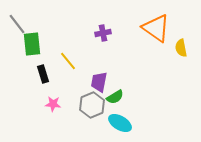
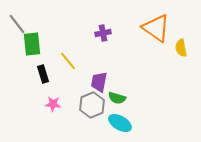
green semicircle: moved 2 px right, 1 px down; rotated 48 degrees clockwise
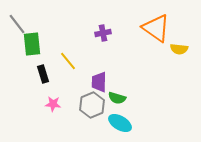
yellow semicircle: moved 2 px left, 1 px down; rotated 72 degrees counterclockwise
purple trapezoid: rotated 10 degrees counterclockwise
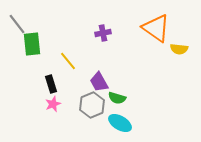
black rectangle: moved 8 px right, 10 px down
purple trapezoid: rotated 30 degrees counterclockwise
pink star: rotated 28 degrees counterclockwise
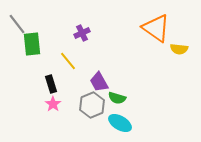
purple cross: moved 21 px left; rotated 14 degrees counterclockwise
pink star: rotated 14 degrees counterclockwise
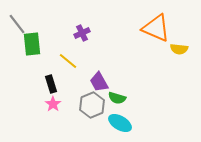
orange triangle: rotated 12 degrees counterclockwise
yellow line: rotated 12 degrees counterclockwise
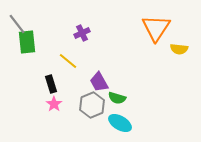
orange triangle: rotated 40 degrees clockwise
green rectangle: moved 5 px left, 2 px up
pink star: moved 1 px right
